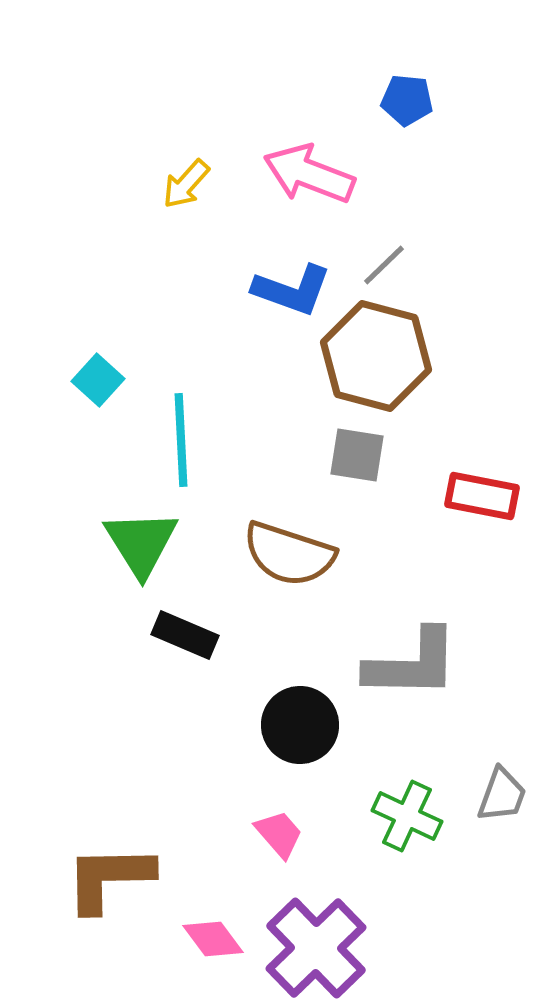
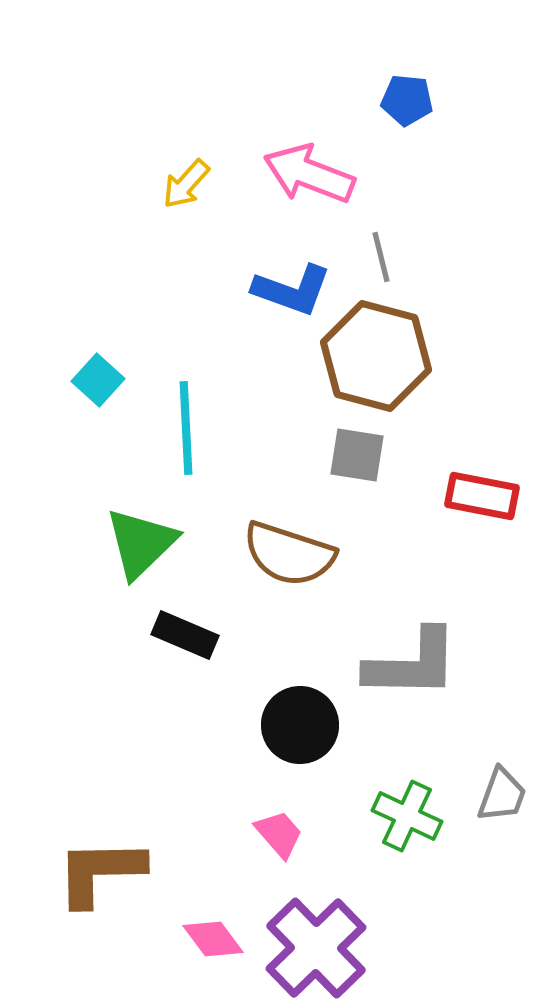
gray line: moved 3 px left, 8 px up; rotated 60 degrees counterclockwise
cyan line: moved 5 px right, 12 px up
green triangle: rotated 18 degrees clockwise
brown L-shape: moved 9 px left, 6 px up
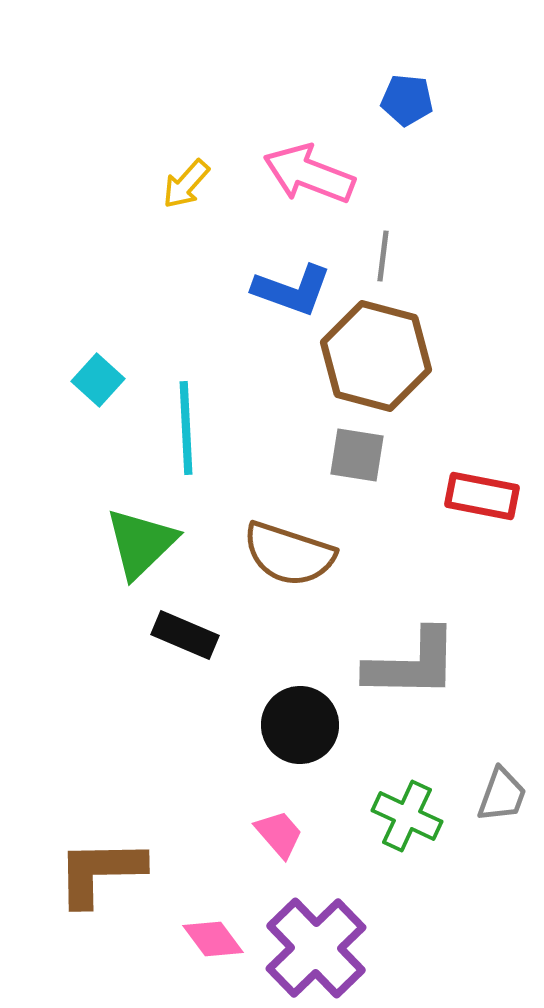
gray line: moved 2 px right, 1 px up; rotated 21 degrees clockwise
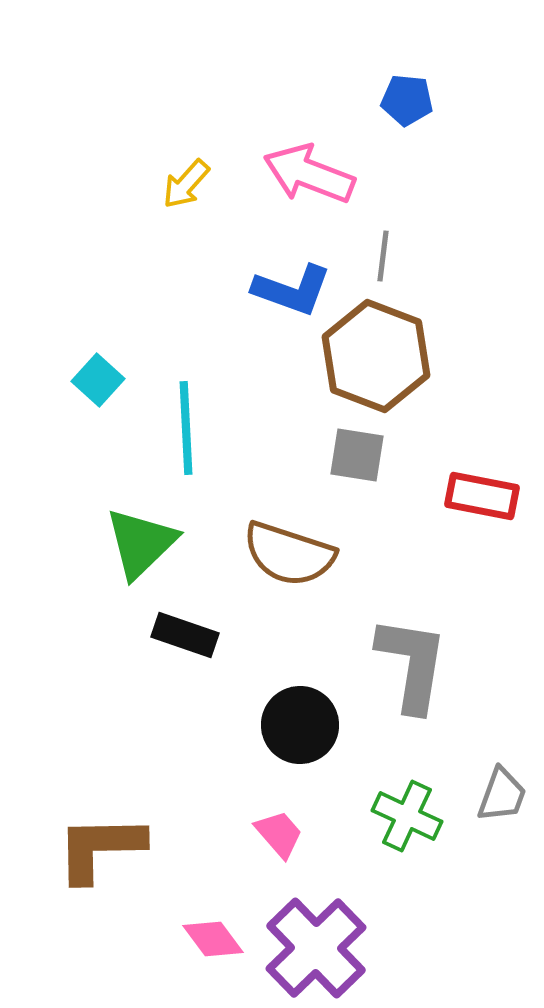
brown hexagon: rotated 6 degrees clockwise
black rectangle: rotated 4 degrees counterclockwise
gray L-shape: rotated 82 degrees counterclockwise
brown L-shape: moved 24 px up
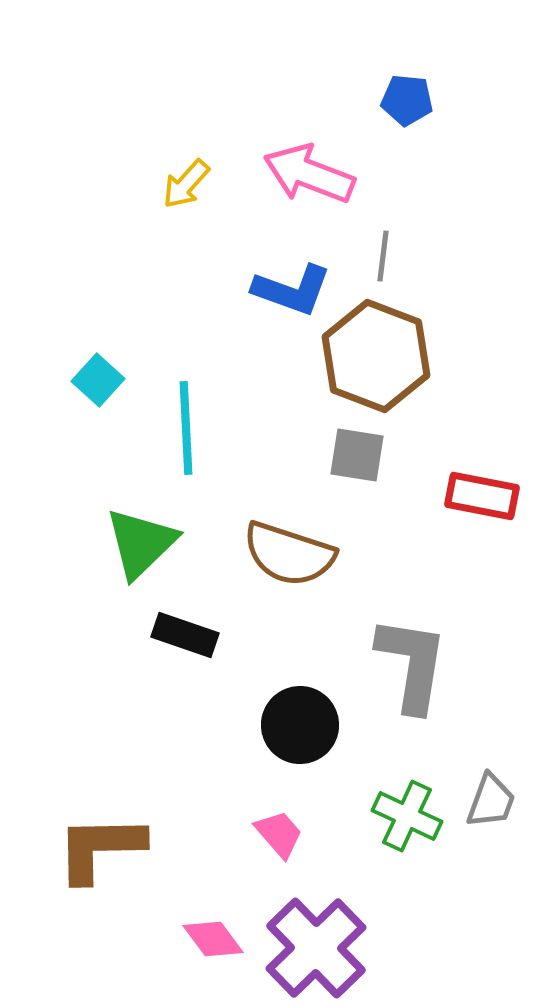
gray trapezoid: moved 11 px left, 6 px down
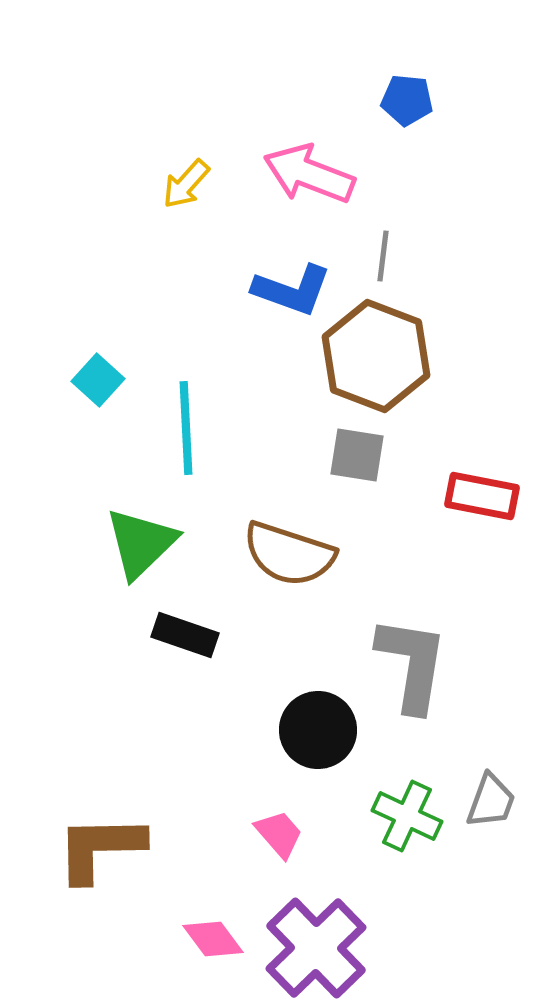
black circle: moved 18 px right, 5 px down
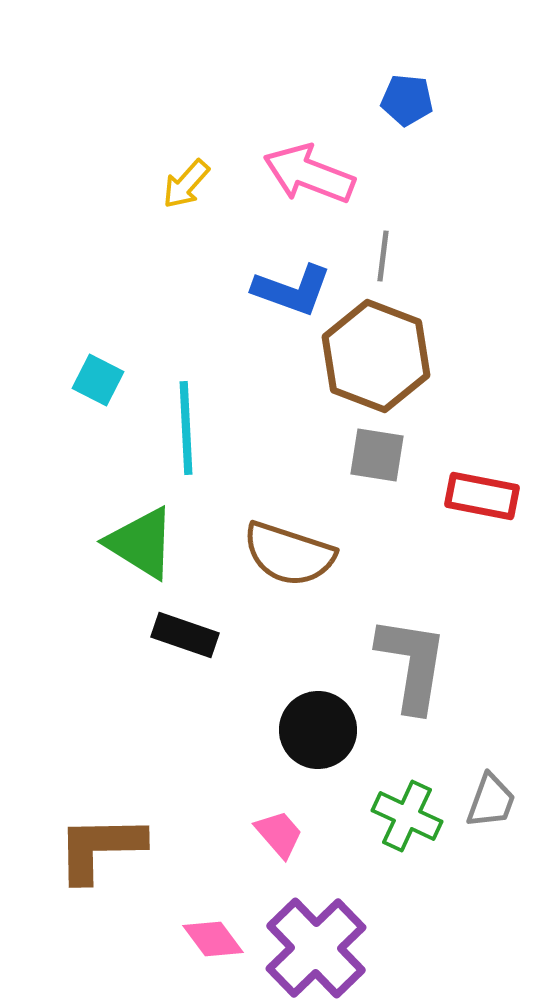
cyan square: rotated 15 degrees counterclockwise
gray square: moved 20 px right
green triangle: rotated 44 degrees counterclockwise
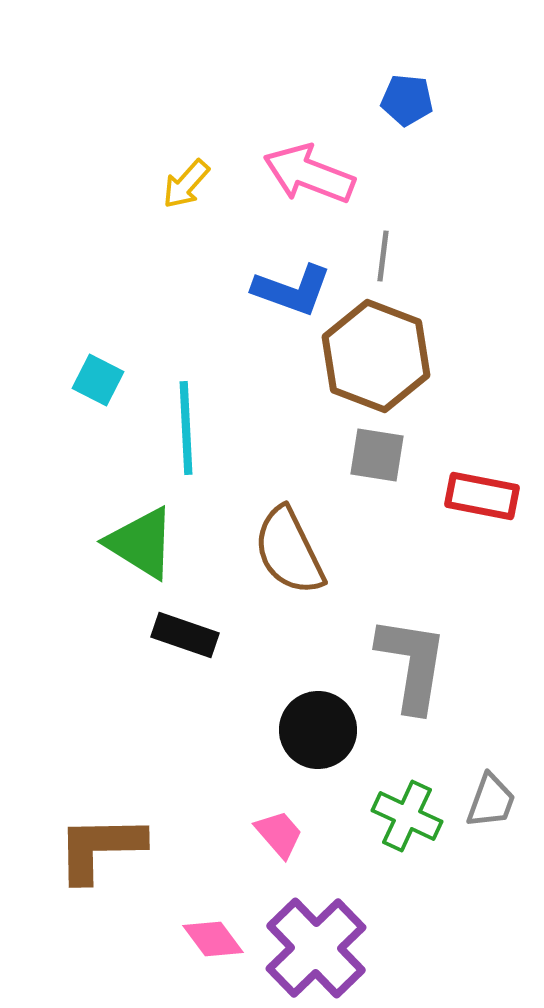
brown semicircle: moved 3 px up; rotated 46 degrees clockwise
